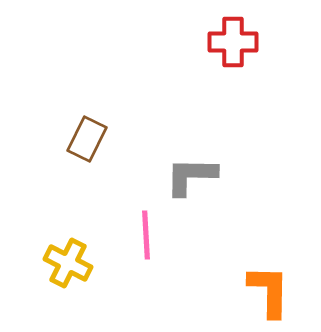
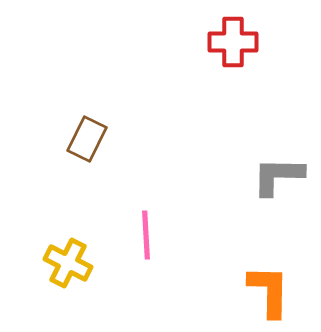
gray L-shape: moved 87 px right
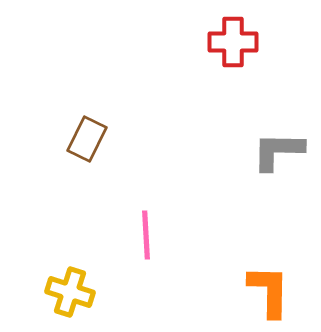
gray L-shape: moved 25 px up
yellow cross: moved 2 px right, 29 px down; rotated 9 degrees counterclockwise
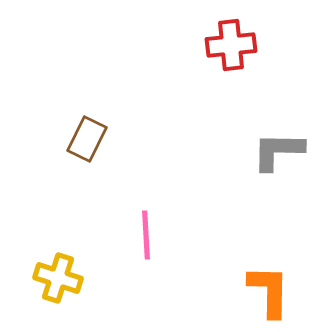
red cross: moved 2 px left, 3 px down; rotated 6 degrees counterclockwise
yellow cross: moved 12 px left, 14 px up
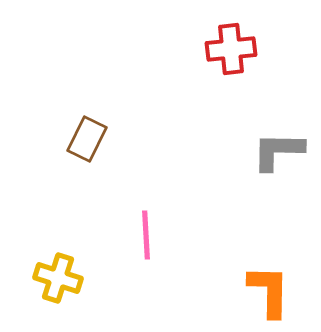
red cross: moved 4 px down
